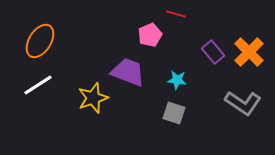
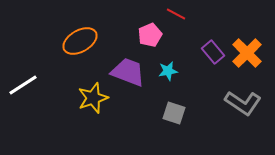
red line: rotated 12 degrees clockwise
orange ellipse: moved 40 px right; rotated 28 degrees clockwise
orange cross: moved 2 px left, 1 px down
cyan star: moved 9 px left, 9 px up; rotated 18 degrees counterclockwise
white line: moved 15 px left
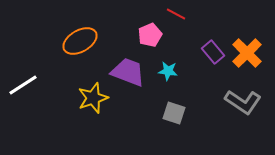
cyan star: rotated 18 degrees clockwise
gray L-shape: moved 1 px up
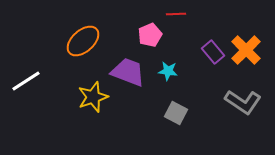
red line: rotated 30 degrees counterclockwise
orange ellipse: moved 3 px right; rotated 12 degrees counterclockwise
orange cross: moved 1 px left, 3 px up
white line: moved 3 px right, 4 px up
yellow star: moved 1 px up
gray square: moved 2 px right; rotated 10 degrees clockwise
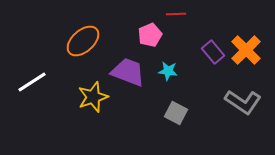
white line: moved 6 px right, 1 px down
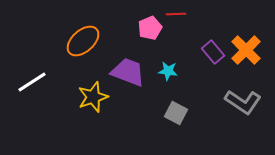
pink pentagon: moved 7 px up
